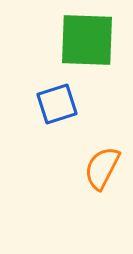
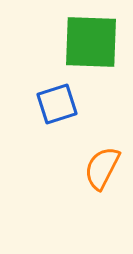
green square: moved 4 px right, 2 px down
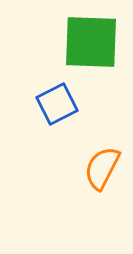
blue square: rotated 9 degrees counterclockwise
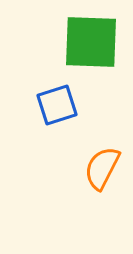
blue square: moved 1 px down; rotated 9 degrees clockwise
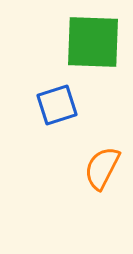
green square: moved 2 px right
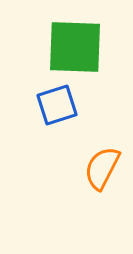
green square: moved 18 px left, 5 px down
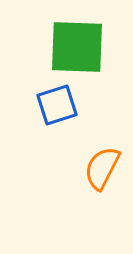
green square: moved 2 px right
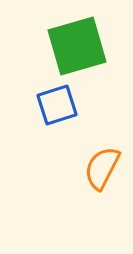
green square: moved 1 px up; rotated 18 degrees counterclockwise
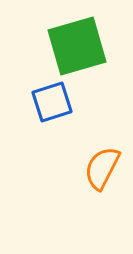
blue square: moved 5 px left, 3 px up
